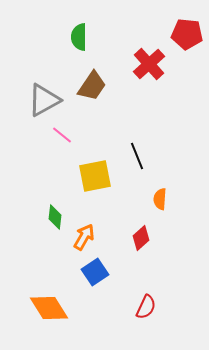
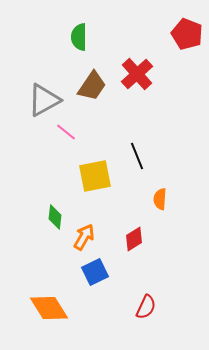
red pentagon: rotated 16 degrees clockwise
red cross: moved 12 px left, 10 px down
pink line: moved 4 px right, 3 px up
red diamond: moved 7 px left, 1 px down; rotated 10 degrees clockwise
blue square: rotated 8 degrees clockwise
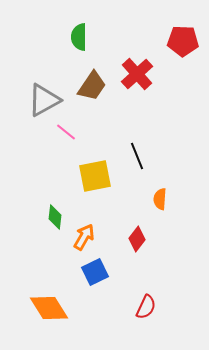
red pentagon: moved 4 px left, 7 px down; rotated 20 degrees counterclockwise
red diamond: moved 3 px right; rotated 20 degrees counterclockwise
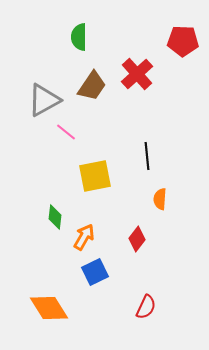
black line: moved 10 px right; rotated 16 degrees clockwise
